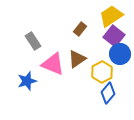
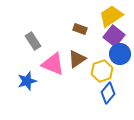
brown rectangle: rotated 72 degrees clockwise
yellow hexagon: moved 1 px up; rotated 10 degrees clockwise
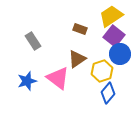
pink triangle: moved 5 px right, 14 px down; rotated 15 degrees clockwise
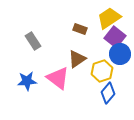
yellow trapezoid: moved 2 px left, 2 px down
purple square: moved 1 px right, 1 px down
blue star: rotated 12 degrees clockwise
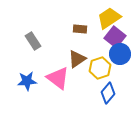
brown rectangle: rotated 16 degrees counterclockwise
yellow hexagon: moved 2 px left, 3 px up
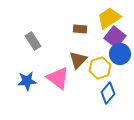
brown triangle: moved 1 px right, 1 px down; rotated 12 degrees counterclockwise
